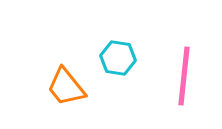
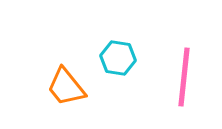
pink line: moved 1 px down
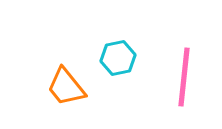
cyan hexagon: rotated 20 degrees counterclockwise
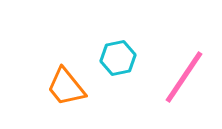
pink line: rotated 28 degrees clockwise
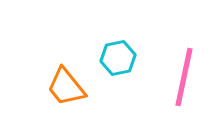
pink line: rotated 22 degrees counterclockwise
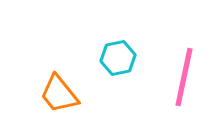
orange trapezoid: moved 7 px left, 7 px down
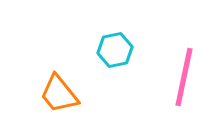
cyan hexagon: moved 3 px left, 8 px up
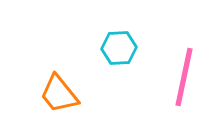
cyan hexagon: moved 4 px right, 2 px up; rotated 8 degrees clockwise
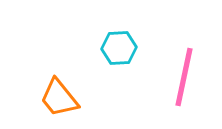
orange trapezoid: moved 4 px down
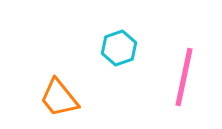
cyan hexagon: rotated 16 degrees counterclockwise
